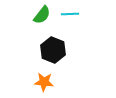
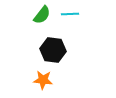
black hexagon: rotated 15 degrees counterclockwise
orange star: moved 1 px left, 2 px up
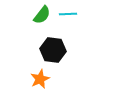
cyan line: moved 2 px left
orange star: moved 3 px left, 1 px up; rotated 30 degrees counterclockwise
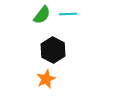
black hexagon: rotated 20 degrees clockwise
orange star: moved 6 px right
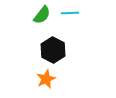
cyan line: moved 2 px right, 1 px up
